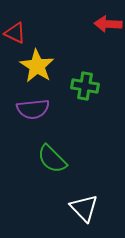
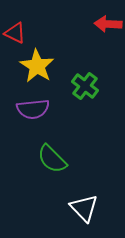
green cross: rotated 28 degrees clockwise
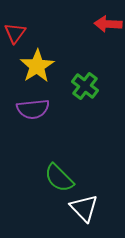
red triangle: rotated 40 degrees clockwise
yellow star: rotated 8 degrees clockwise
green semicircle: moved 7 px right, 19 px down
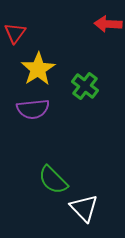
yellow star: moved 1 px right, 3 px down
green semicircle: moved 6 px left, 2 px down
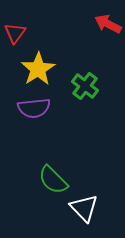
red arrow: rotated 24 degrees clockwise
purple semicircle: moved 1 px right, 1 px up
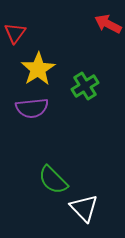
green cross: rotated 20 degrees clockwise
purple semicircle: moved 2 px left
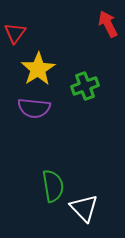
red arrow: rotated 36 degrees clockwise
green cross: rotated 12 degrees clockwise
purple semicircle: moved 2 px right; rotated 12 degrees clockwise
green semicircle: moved 6 px down; rotated 144 degrees counterclockwise
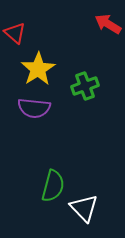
red arrow: rotated 32 degrees counterclockwise
red triangle: rotated 25 degrees counterclockwise
green semicircle: rotated 24 degrees clockwise
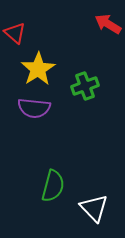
white triangle: moved 10 px right
